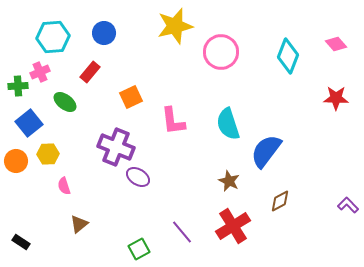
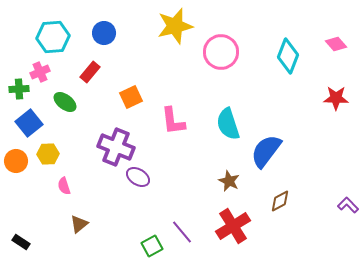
green cross: moved 1 px right, 3 px down
green square: moved 13 px right, 3 px up
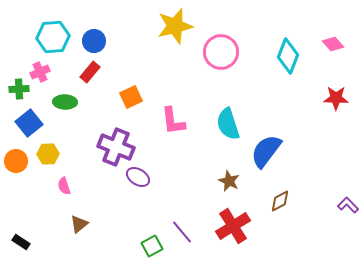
blue circle: moved 10 px left, 8 px down
pink diamond: moved 3 px left
green ellipse: rotated 35 degrees counterclockwise
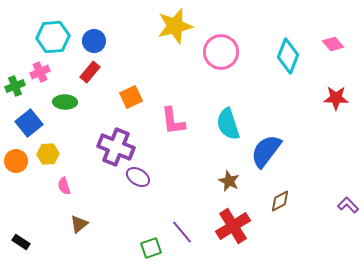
green cross: moved 4 px left, 3 px up; rotated 18 degrees counterclockwise
green square: moved 1 px left, 2 px down; rotated 10 degrees clockwise
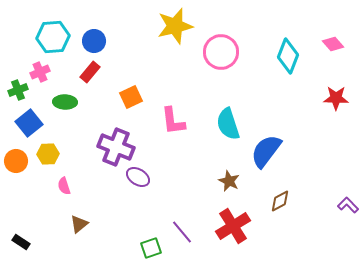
green cross: moved 3 px right, 4 px down
